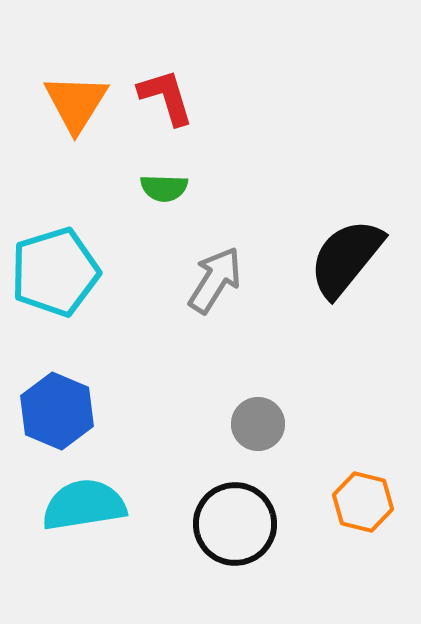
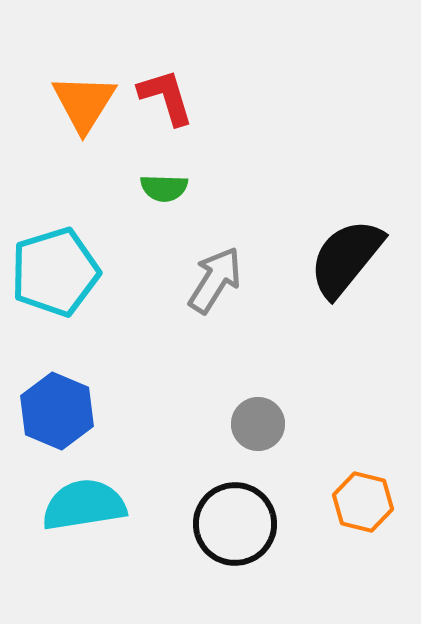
orange triangle: moved 8 px right
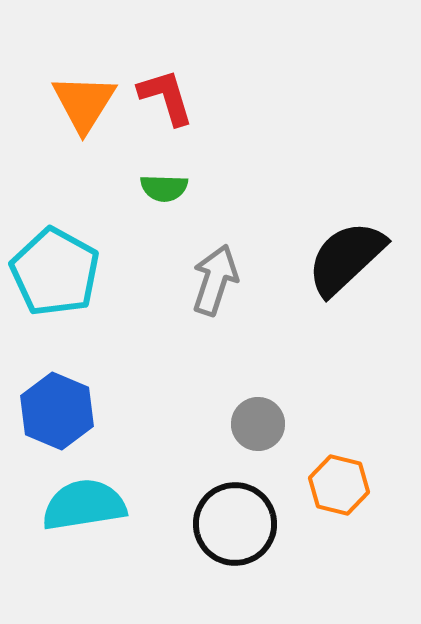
black semicircle: rotated 8 degrees clockwise
cyan pentagon: rotated 26 degrees counterclockwise
gray arrow: rotated 14 degrees counterclockwise
orange hexagon: moved 24 px left, 17 px up
